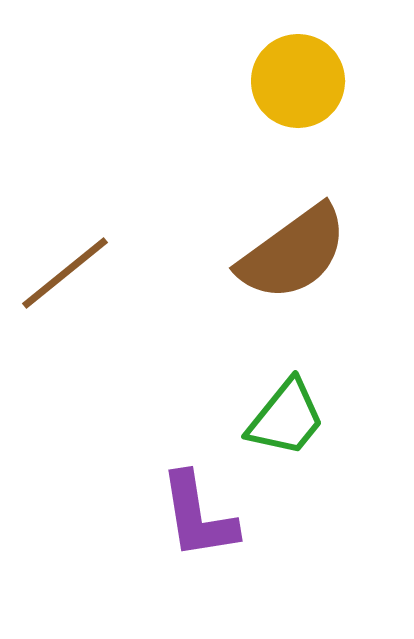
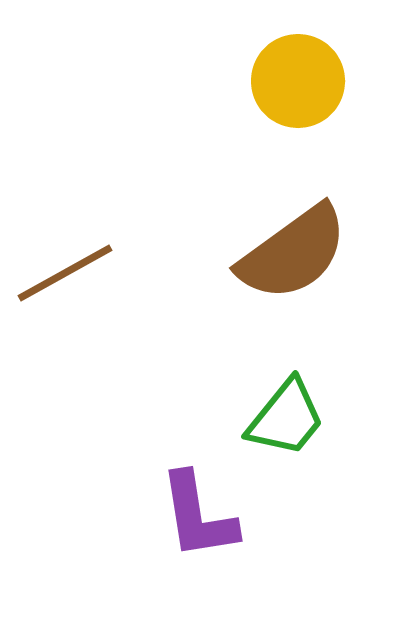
brown line: rotated 10 degrees clockwise
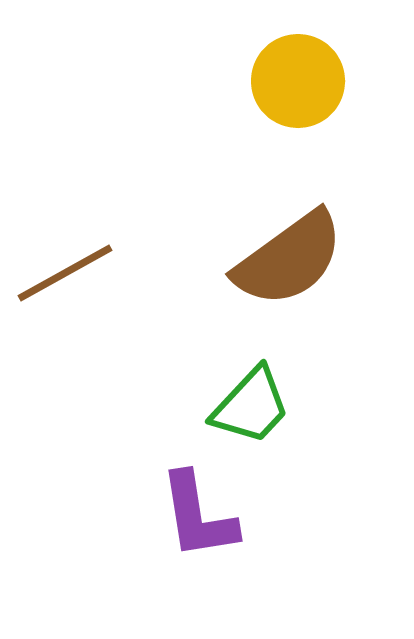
brown semicircle: moved 4 px left, 6 px down
green trapezoid: moved 35 px left, 12 px up; rotated 4 degrees clockwise
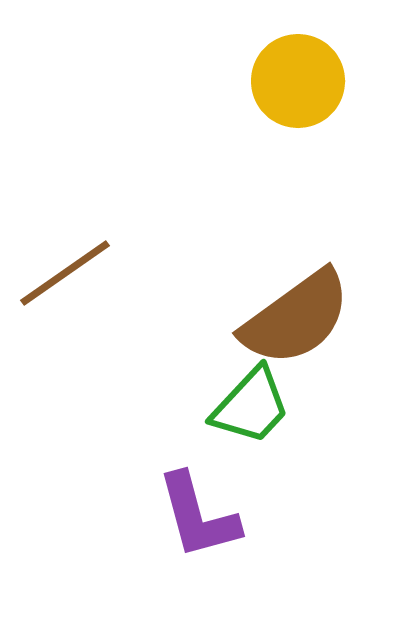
brown semicircle: moved 7 px right, 59 px down
brown line: rotated 6 degrees counterclockwise
purple L-shape: rotated 6 degrees counterclockwise
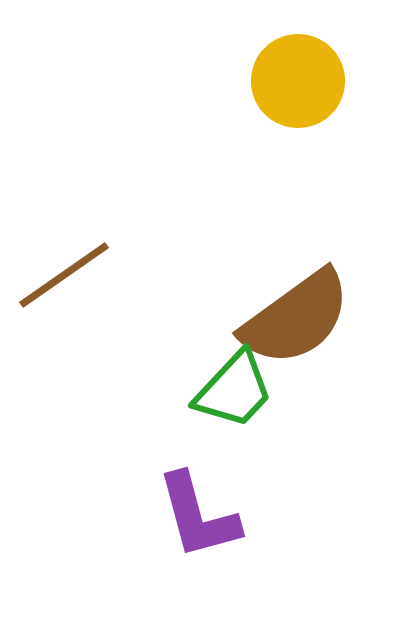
brown line: moved 1 px left, 2 px down
green trapezoid: moved 17 px left, 16 px up
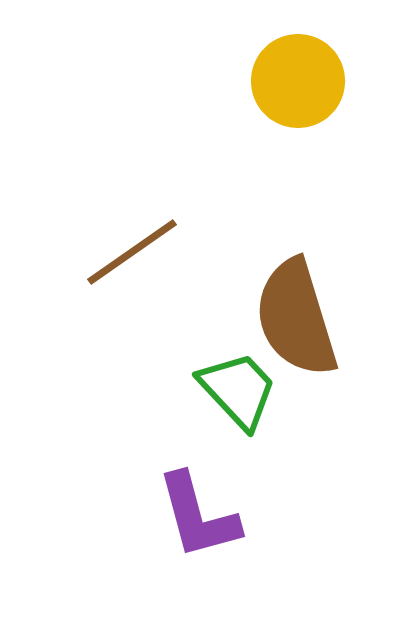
brown line: moved 68 px right, 23 px up
brown semicircle: rotated 109 degrees clockwise
green trapezoid: moved 4 px right; rotated 86 degrees counterclockwise
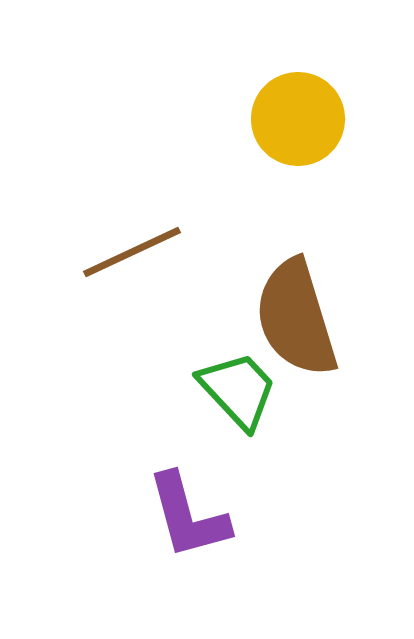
yellow circle: moved 38 px down
brown line: rotated 10 degrees clockwise
purple L-shape: moved 10 px left
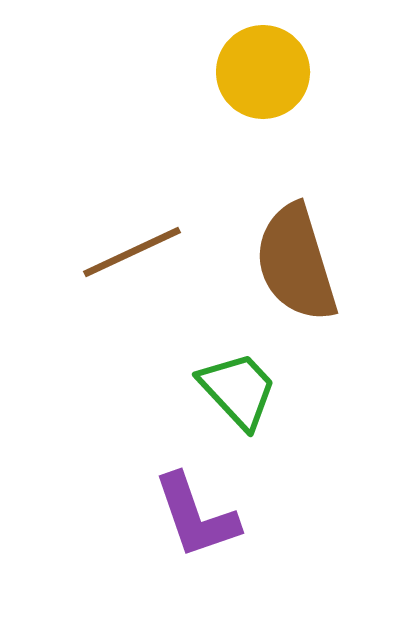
yellow circle: moved 35 px left, 47 px up
brown semicircle: moved 55 px up
purple L-shape: moved 8 px right; rotated 4 degrees counterclockwise
